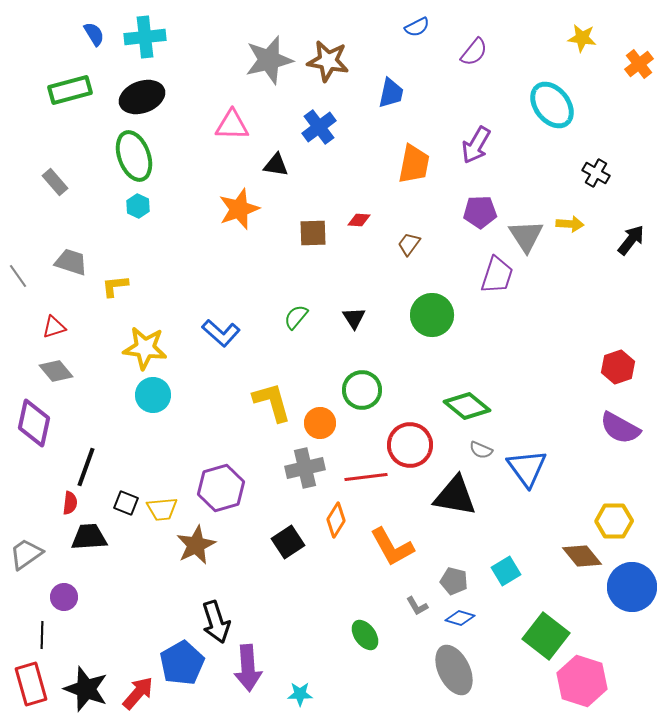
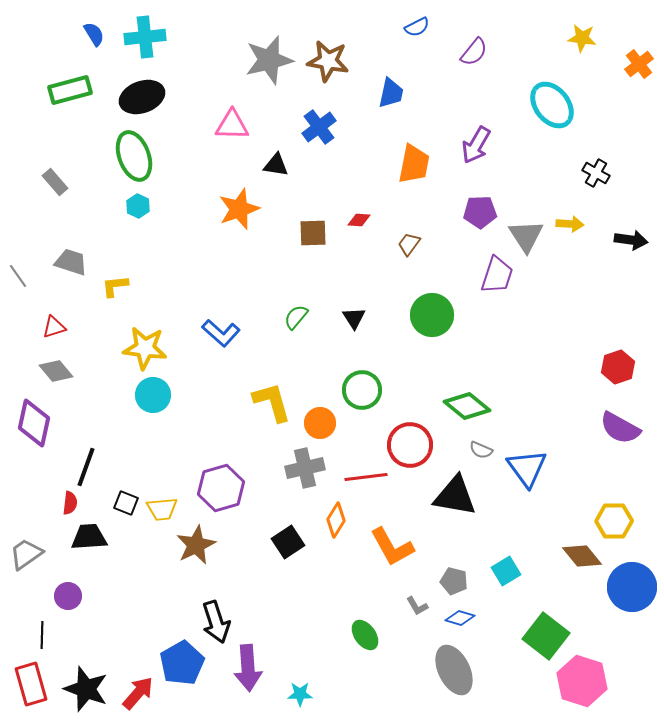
black arrow at (631, 240): rotated 60 degrees clockwise
purple circle at (64, 597): moved 4 px right, 1 px up
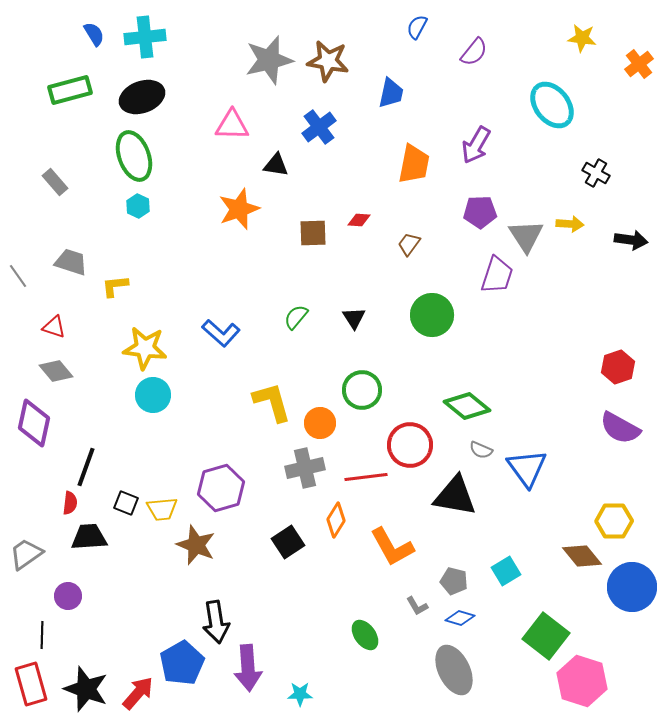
blue semicircle at (417, 27): rotated 145 degrees clockwise
red triangle at (54, 327): rotated 35 degrees clockwise
brown star at (196, 545): rotated 24 degrees counterclockwise
black arrow at (216, 622): rotated 9 degrees clockwise
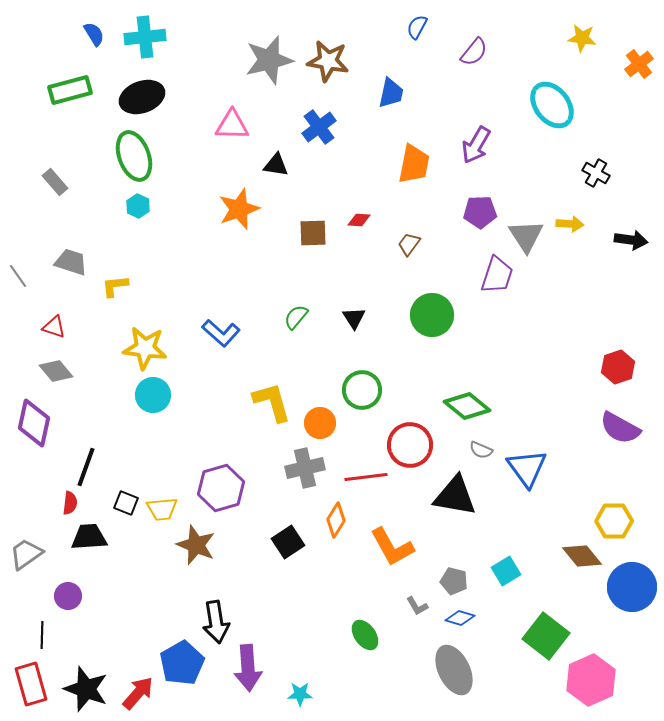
pink hexagon at (582, 681): moved 9 px right, 1 px up; rotated 18 degrees clockwise
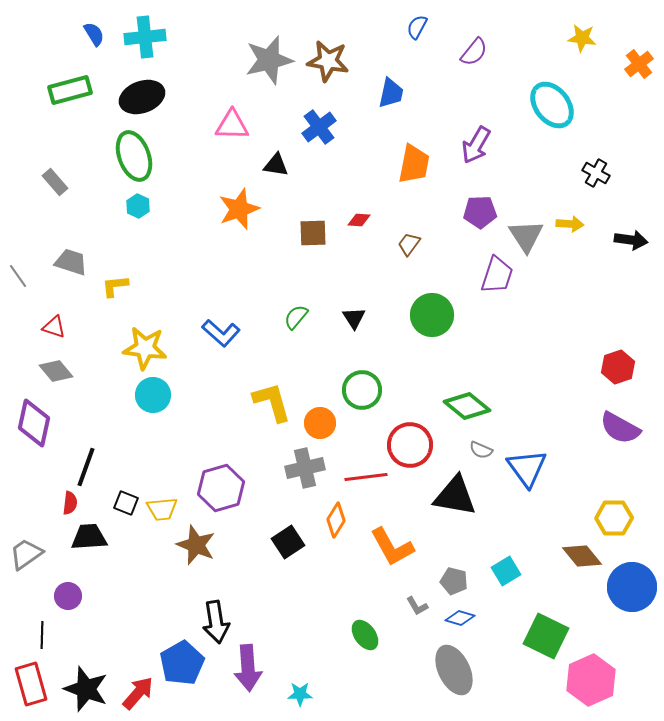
yellow hexagon at (614, 521): moved 3 px up
green square at (546, 636): rotated 12 degrees counterclockwise
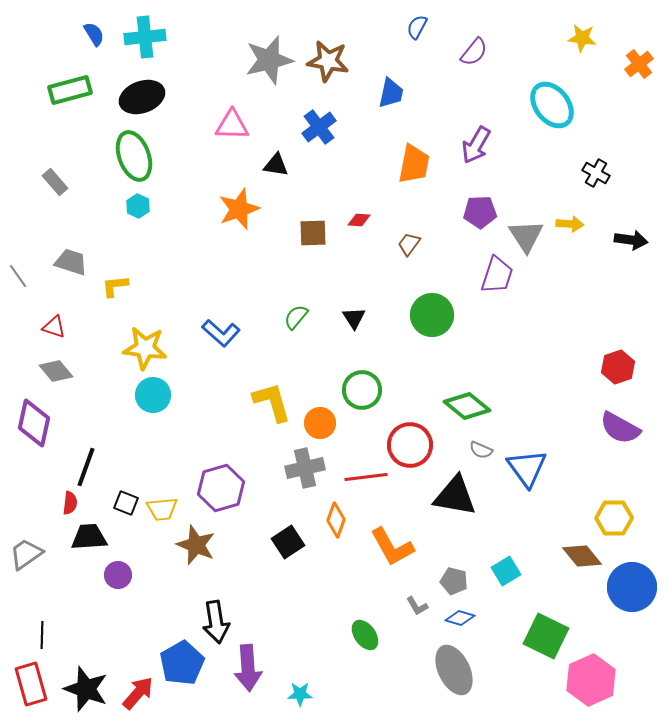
orange diamond at (336, 520): rotated 12 degrees counterclockwise
purple circle at (68, 596): moved 50 px right, 21 px up
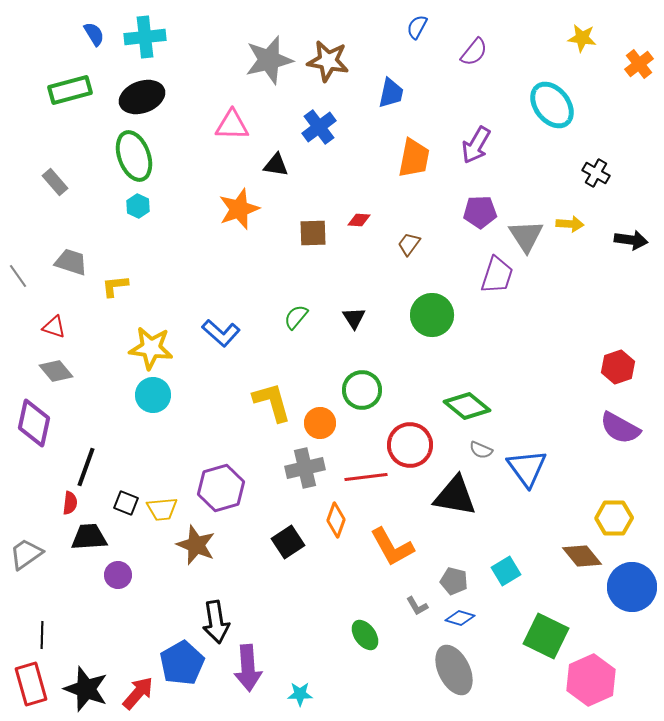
orange trapezoid at (414, 164): moved 6 px up
yellow star at (145, 348): moved 6 px right
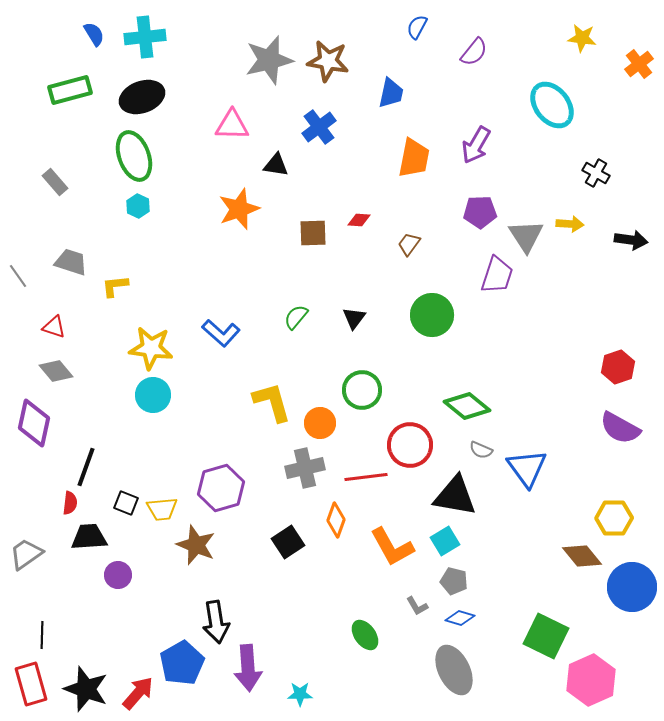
black triangle at (354, 318): rotated 10 degrees clockwise
cyan square at (506, 571): moved 61 px left, 30 px up
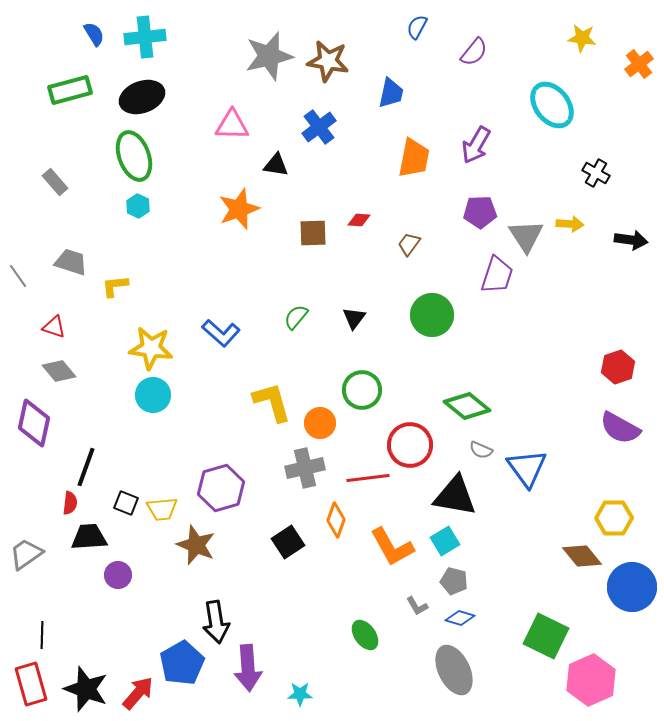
gray star at (269, 60): moved 4 px up
gray diamond at (56, 371): moved 3 px right
red line at (366, 477): moved 2 px right, 1 px down
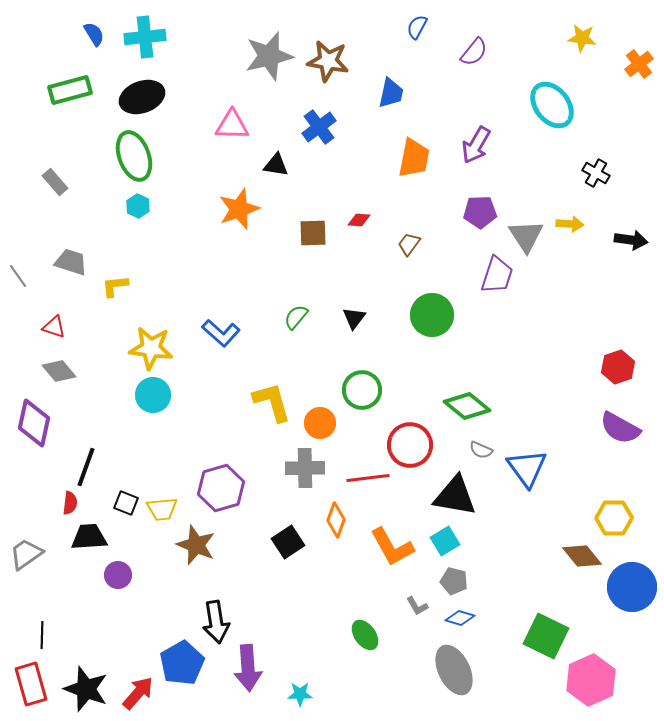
gray cross at (305, 468): rotated 12 degrees clockwise
